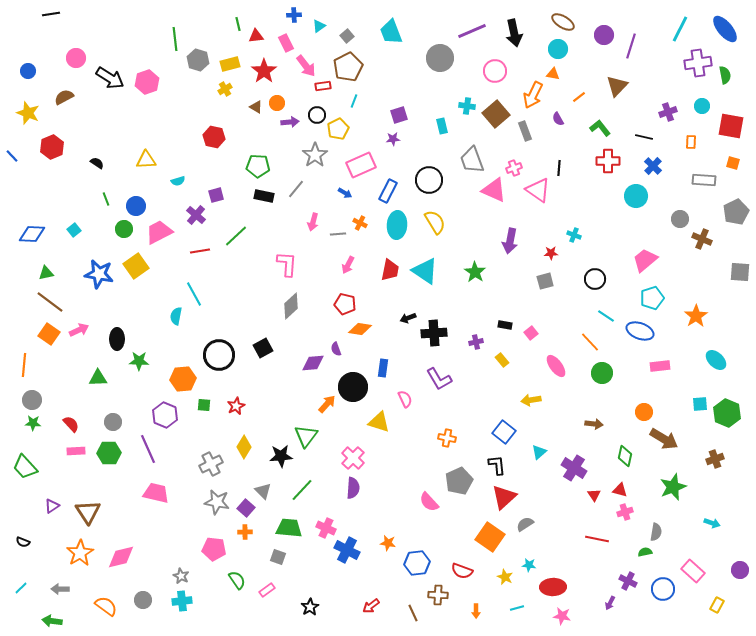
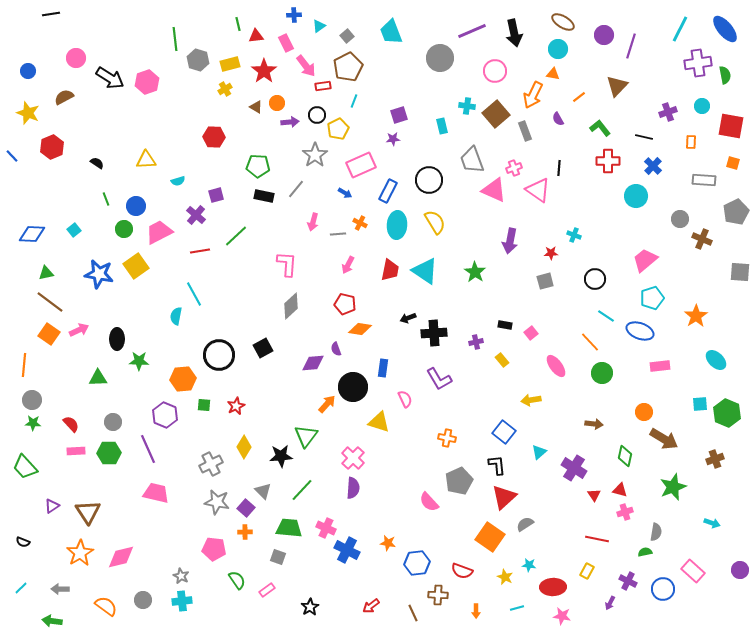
red hexagon at (214, 137): rotated 10 degrees counterclockwise
yellow rectangle at (717, 605): moved 130 px left, 34 px up
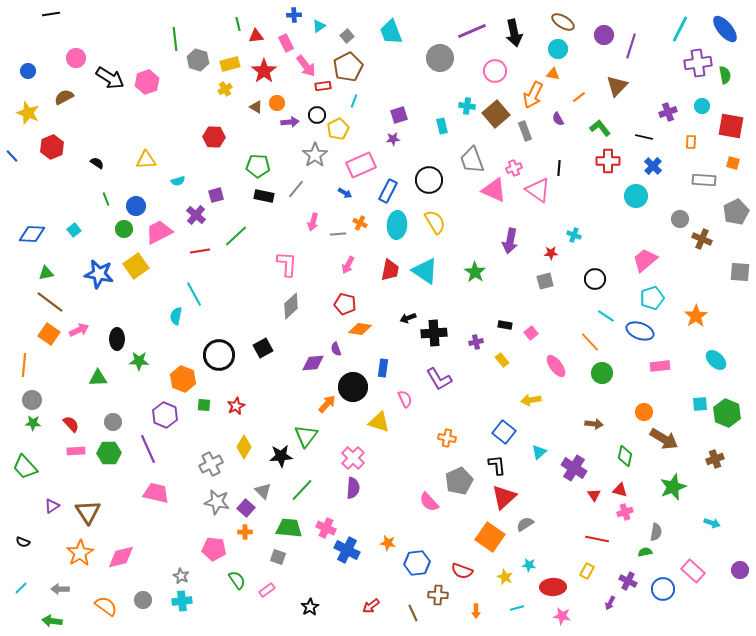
orange hexagon at (183, 379): rotated 25 degrees clockwise
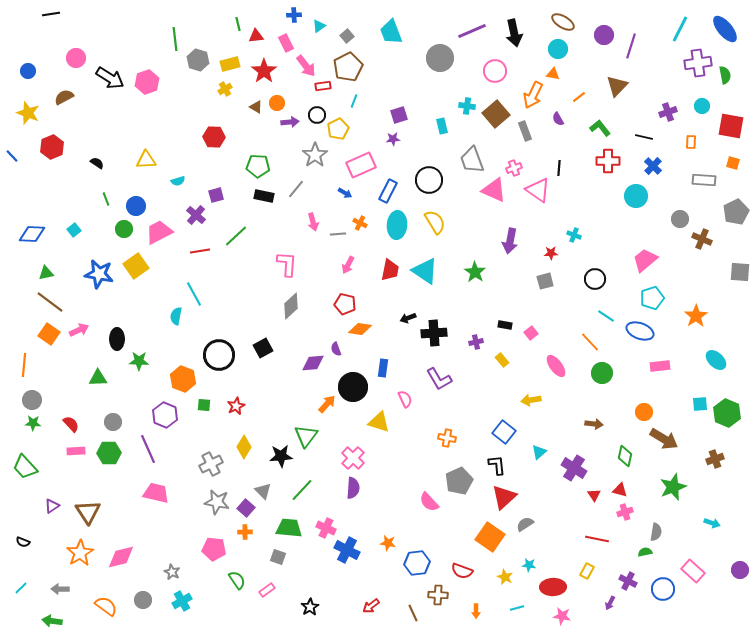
pink arrow at (313, 222): rotated 30 degrees counterclockwise
gray star at (181, 576): moved 9 px left, 4 px up
cyan cross at (182, 601): rotated 24 degrees counterclockwise
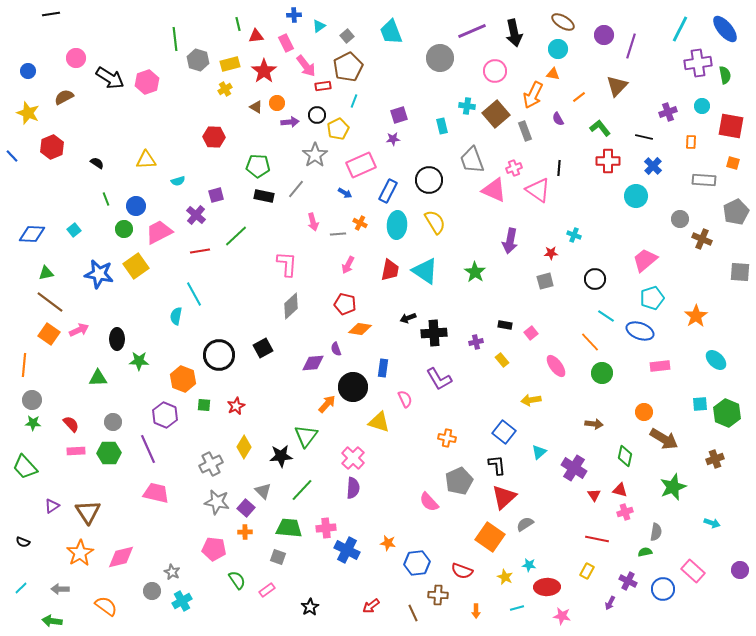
pink cross at (326, 528): rotated 30 degrees counterclockwise
red ellipse at (553, 587): moved 6 px left
gray circle at (143, 600): moved 9 px right, 9 px up
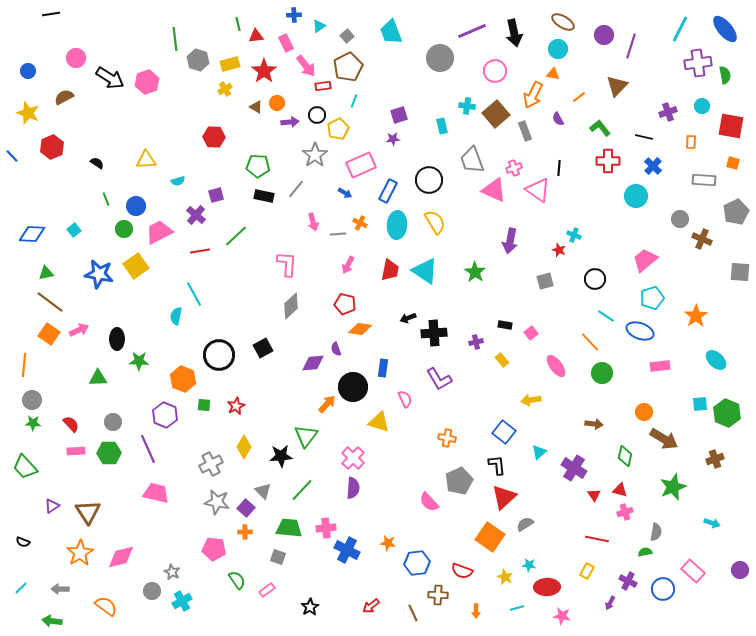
red star at (551, 253): moved 8 px right, 3 px up; rotated 24 degrees clockwise
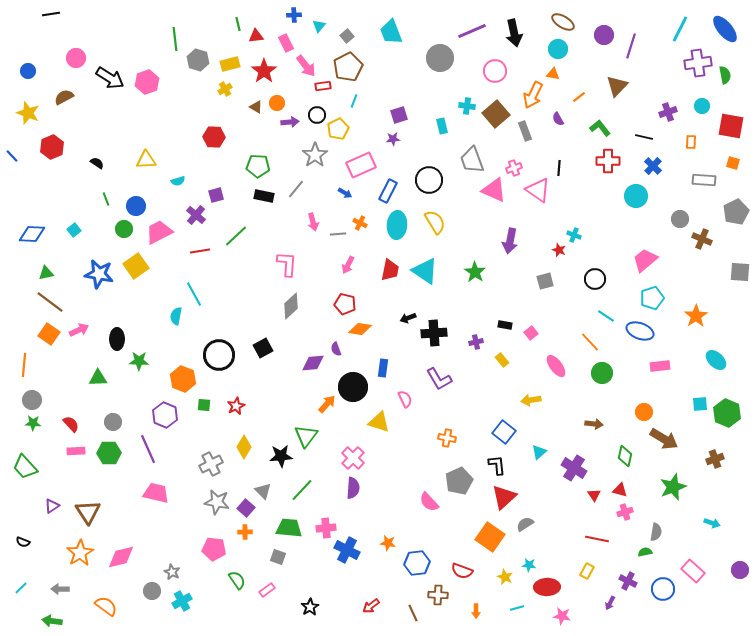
cyan triangle at (319, 26): rotated 16 degrees counterclockwise
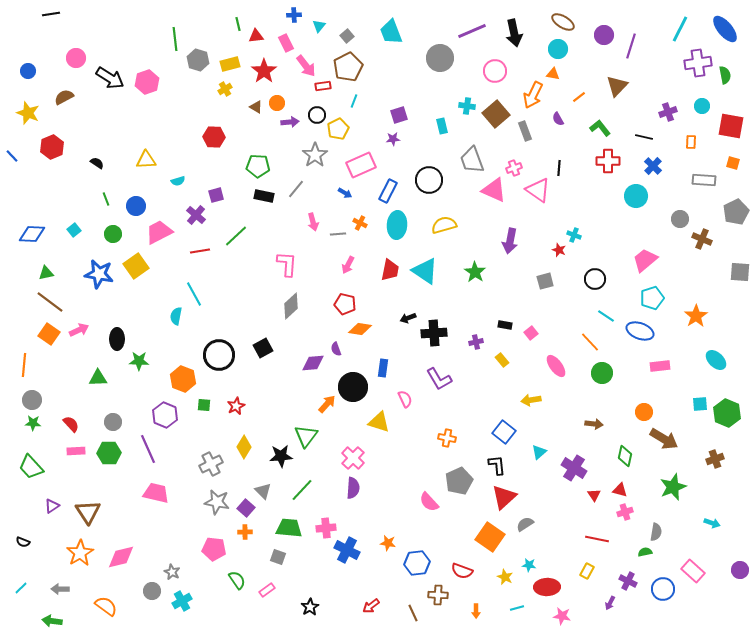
yellow semicircle at (435, 222): moved 9 px right, 3 px down; rotated 75 degrees counterclockwise
green circle at (124, 229): moved 11 px left, 5 px down
green trapezoid at (25, 467): moved 6 px right
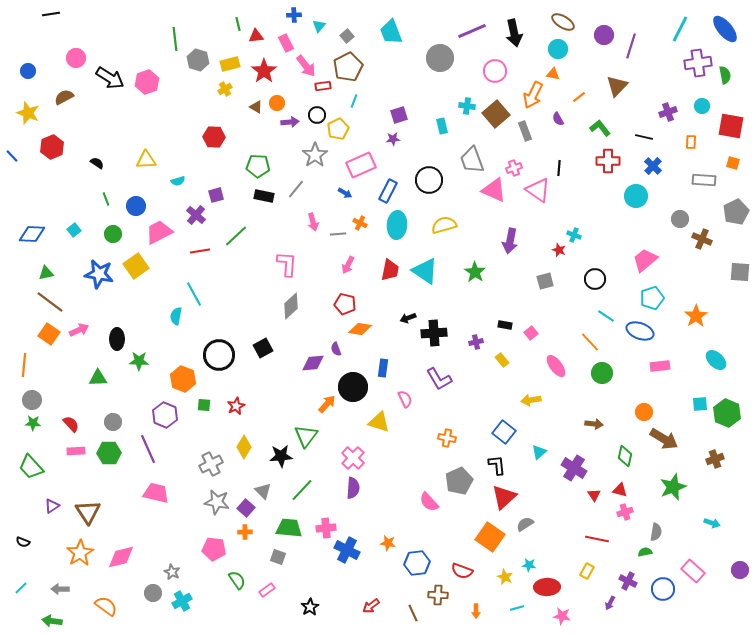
gray circle at (152, 591): moved 1 px right, 2 px down
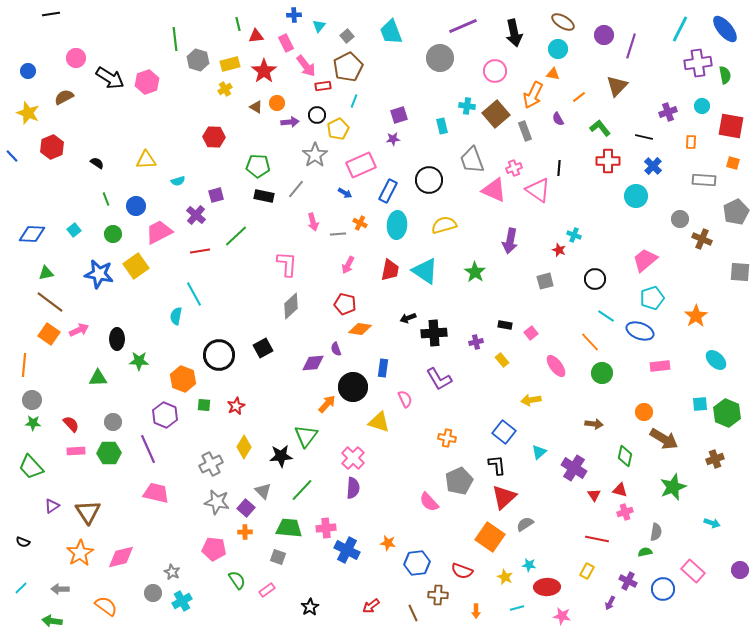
purple line at (472, 31): moved 9 px left, 5 px up
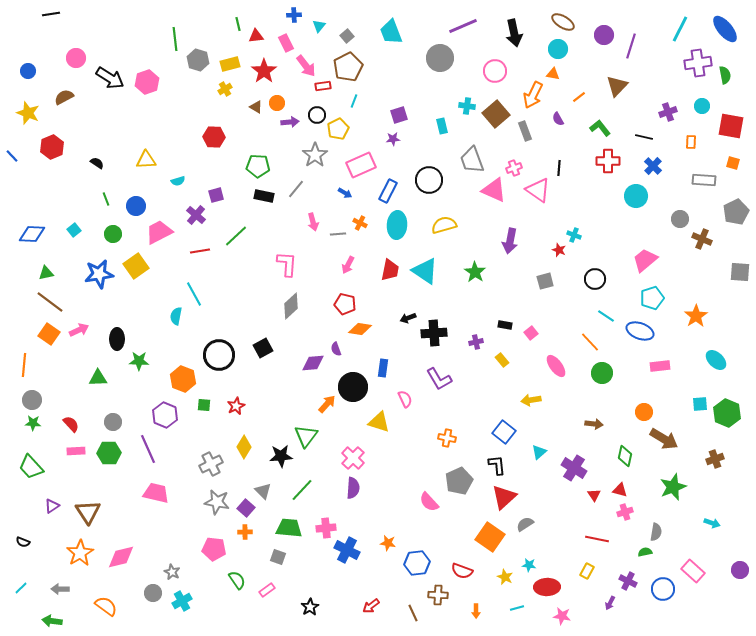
blue star at (99, 274): rotated 20 degrees counterclockwise
